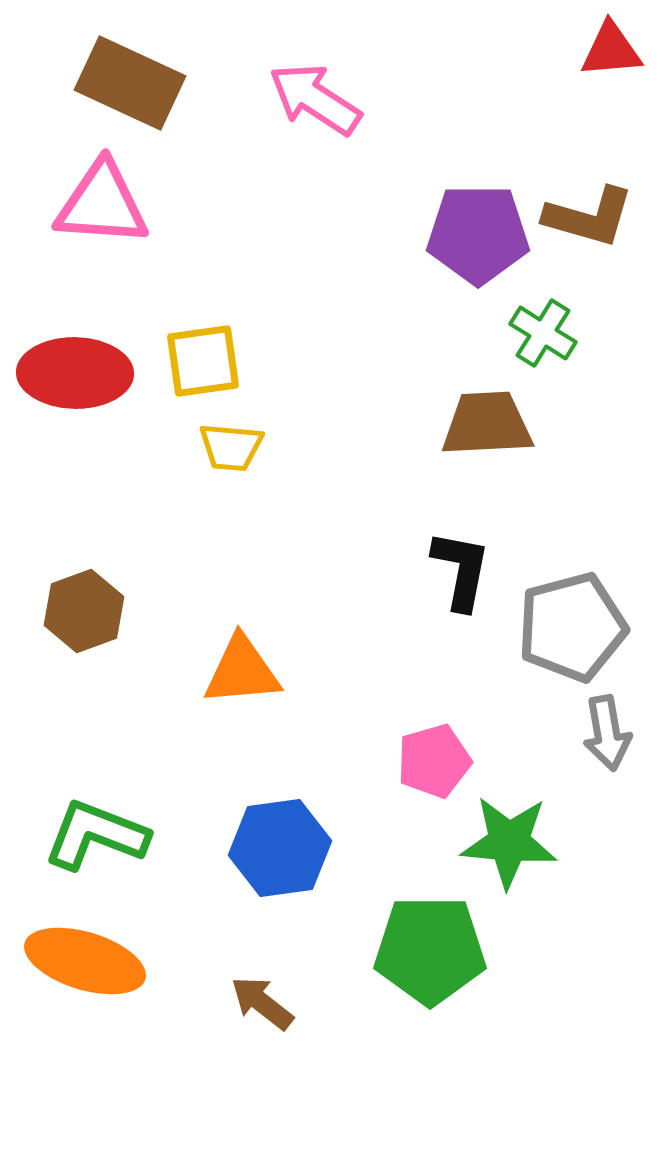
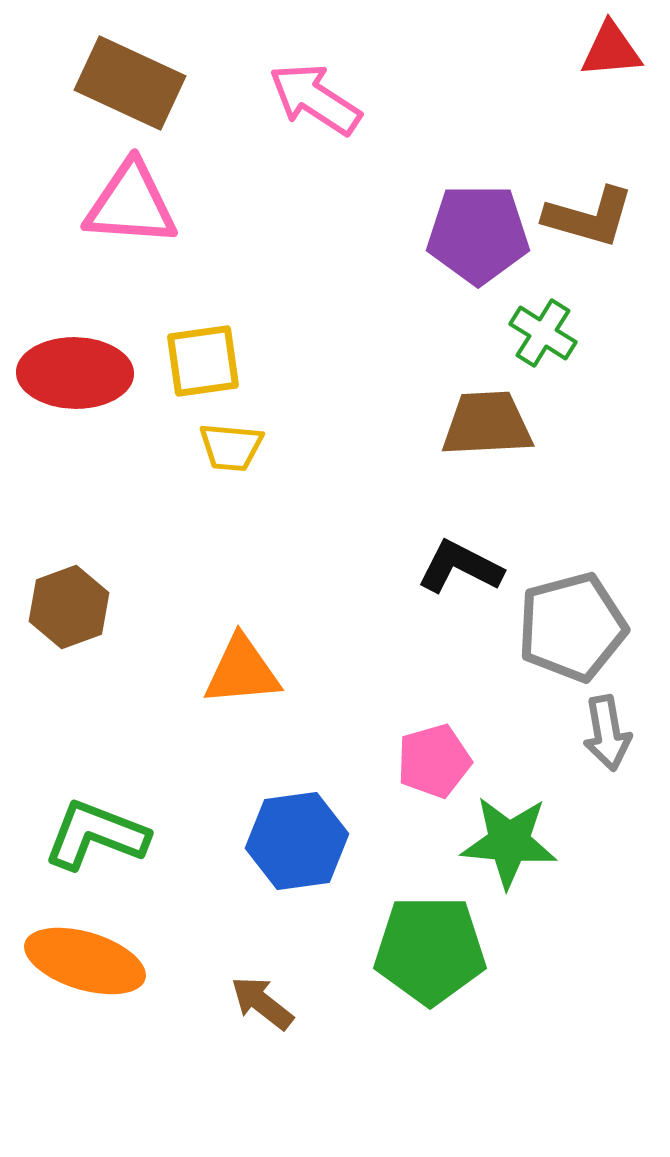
pink triangle: moved 29 px right
black L-shape: moved 1 px left, 3 px up; rotated 74 degrees counterclockwise
brown hexagon: moved 15 px left, 4 px up
blue hexagon: moved 17 px right, 7 px up
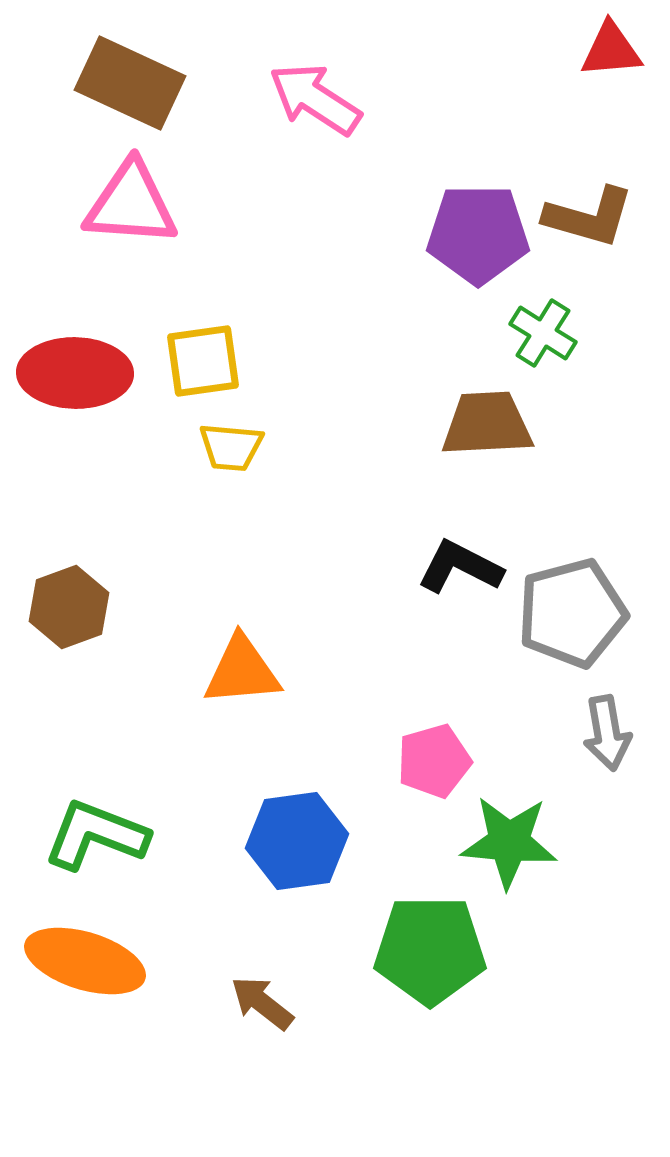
gray pentagon: moved 14 px up
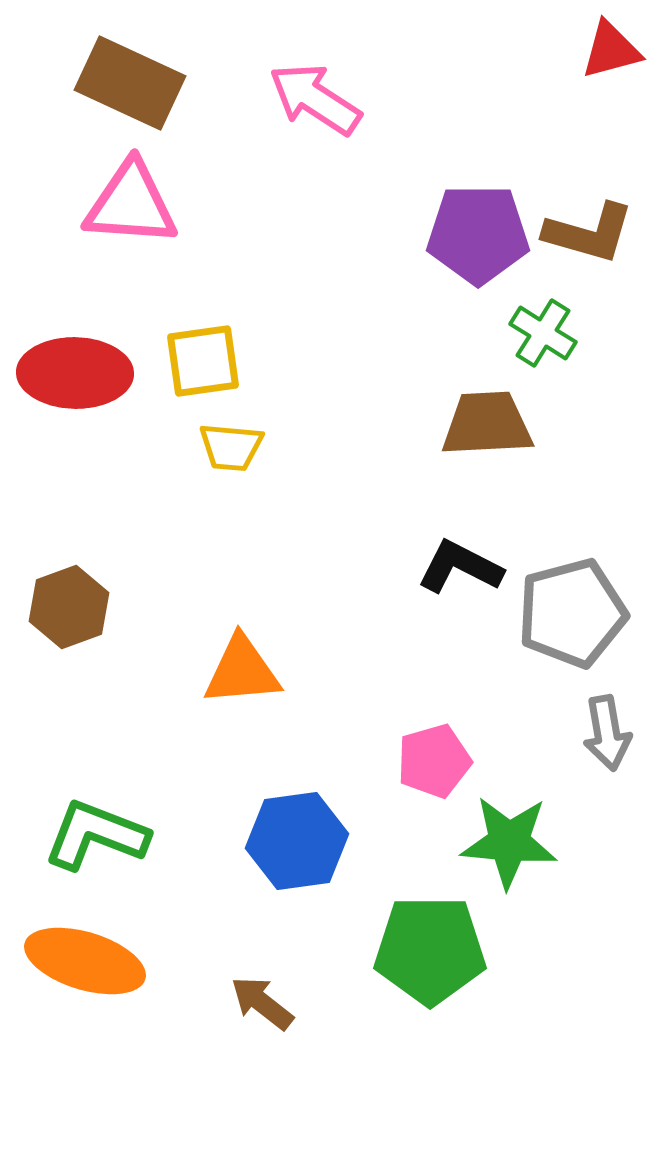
red triangle: rotated 10 degrees counterclockwise
brown L-shape: moved 16 px down
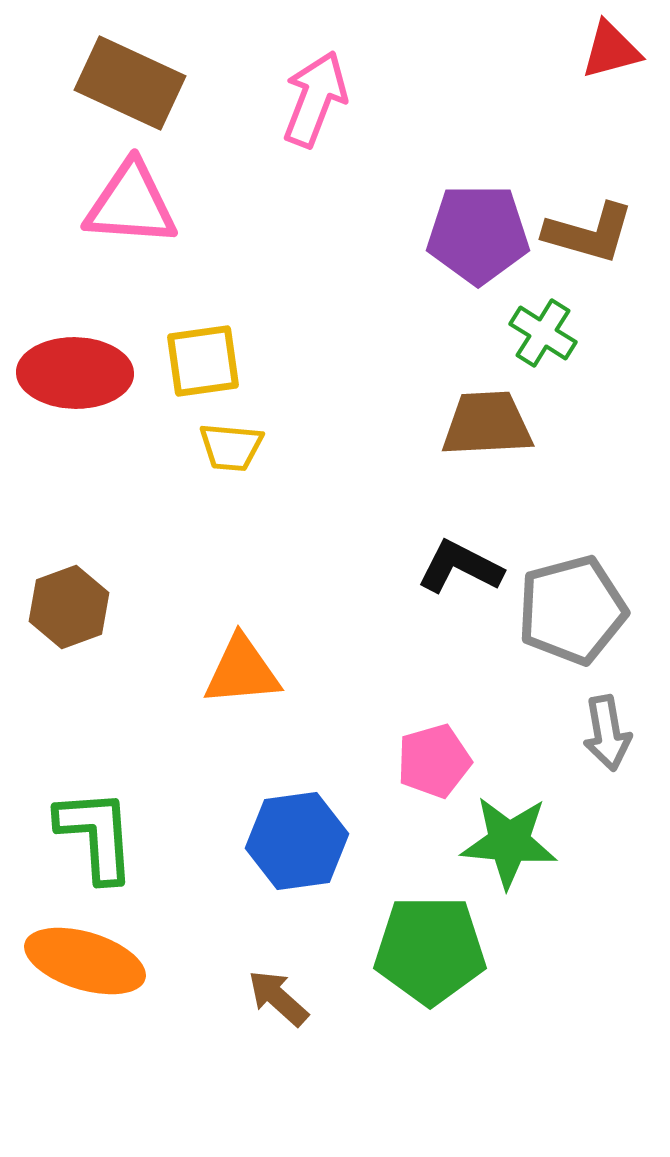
pink arrow: rotated 78 degrees clockwise
gray pentagon: moved 3 px up
green L-shape: rotated 65 degrees clockwise
brown arrow: moved 16 px right, 5 px up; rotated 4 degrees clockwise
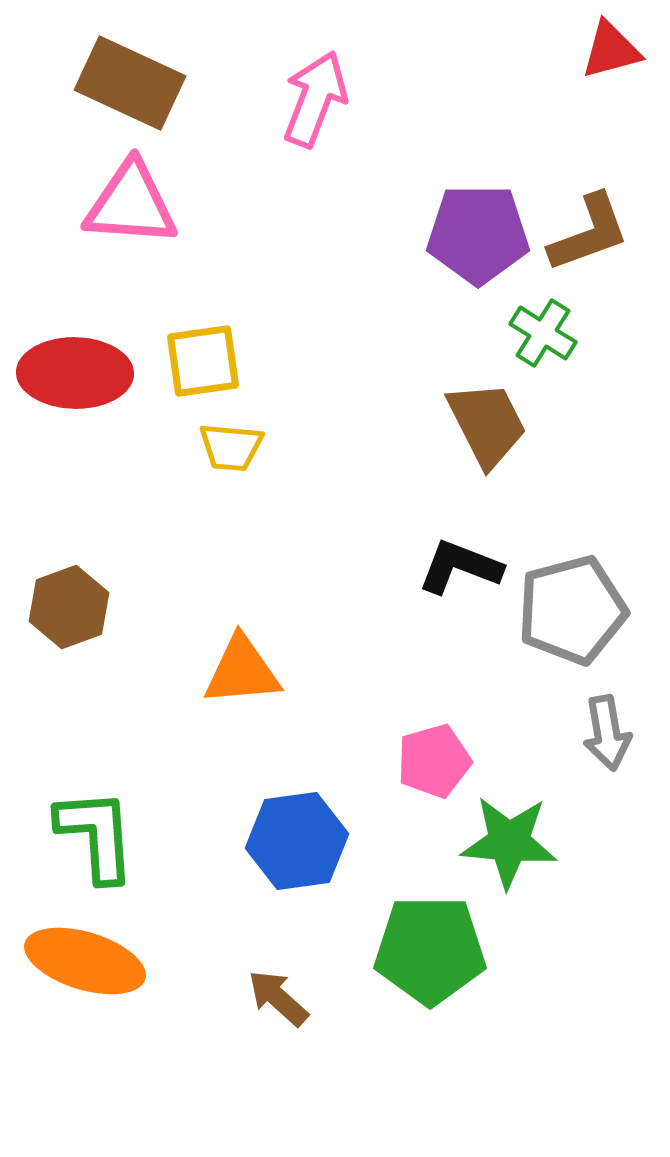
brown L-shape: rotated 36 degrees counterclockwise
brown trapezoid: rotated 66 degrees clockwise
black L-shape: rotated 6 degrees counterclockwise
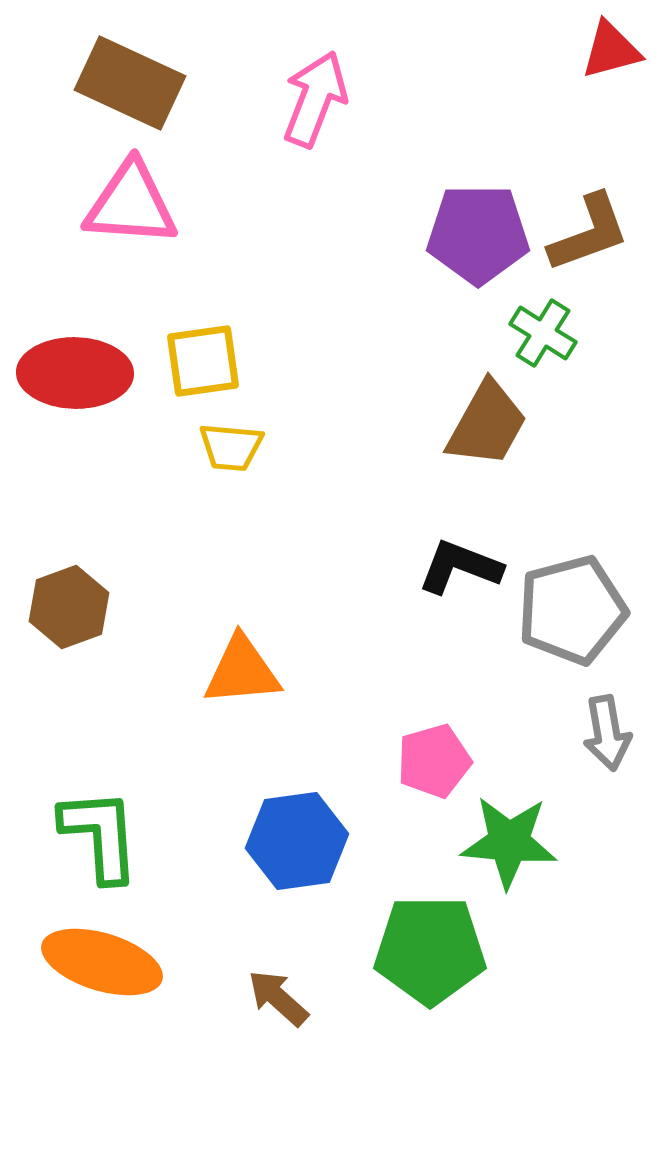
brown trapezoid: rotated 56 degrees clockwise
green L-shape: moved 4 px right
orange ellipse: moved 17 px right, 1 px down
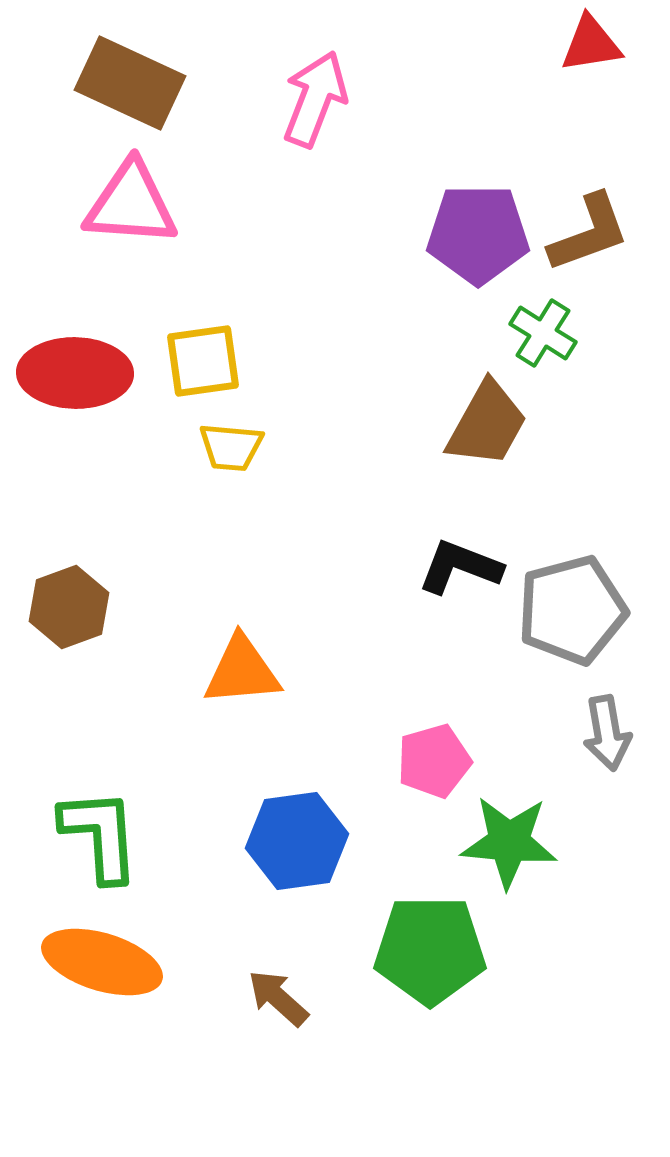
red triangle: moved 20 px left, 6 px up; rotated 6 degrees clockwise
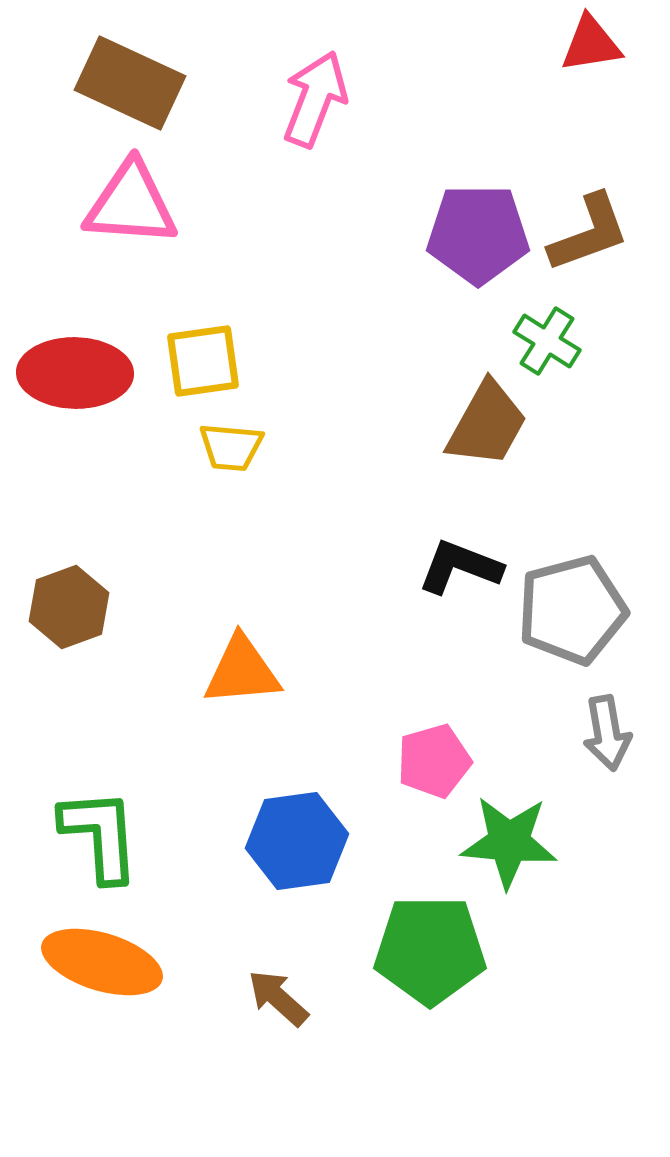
green cross: moved 4 px right, 8 px down
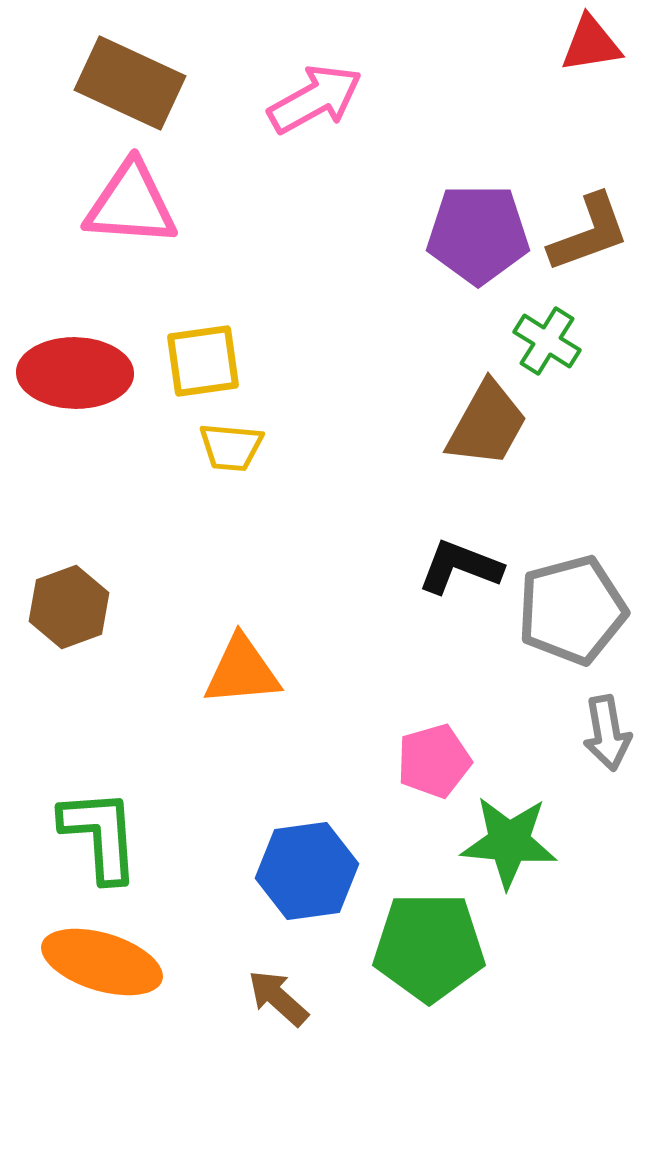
pink arrow: rotated 40 degrees clockwise
blue hexagon: moved 10 px right, 30 px down
green pentagon: moved 1 px left, 3 px up
